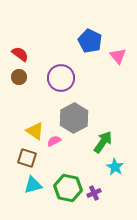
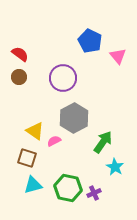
purple circle: moved 2 px right
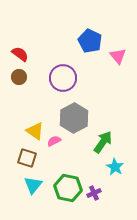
cyan triangle: rotated 36 degrees counterclockwise
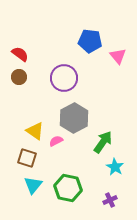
blue pentagon: rotated 20 degrees counterclockwise
purple circle: moved 1 px right
pink semicircle: moved 2 px right
purple cross: moved 16 px right, 7 px down
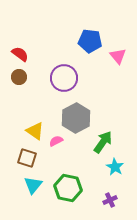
gray hexagon: moved 2 px right
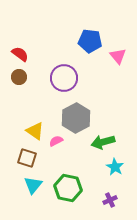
green arrow: rotated 140 degrees counterclockwise
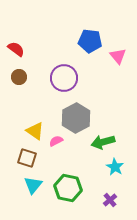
red semicircle: moved 4 px left, 5 px up
purple cross: rotated 16 degrees counterclockwise
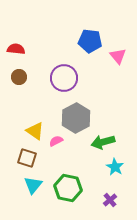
red semicircle: rotated 30 degrees counterclockwise
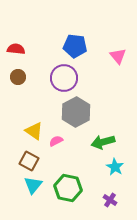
blue pentagon: moved 15 px left, 5 px down
brown circle: moved 1 px left
gray hexagon: moved 6 px up
yellow triangle: moved 1 px left
brown square: moved 2 px right, 3 px down; rotated 12 degrees clockwise
purple cross: rotated 16 degrees counterclockwise
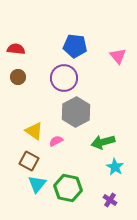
cyan triangle: moved 4 px right, 1 px up
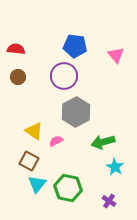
pink triangle: moved 2 px left, 1 px up
purple circle: moved 2 px up
purple cross: moved 1 px left, 1 px down
